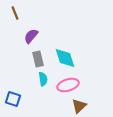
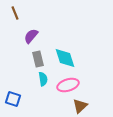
brown triangle: moved 1 px right
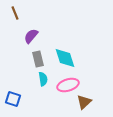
brown triangle: moved 4 px right, 4 px up
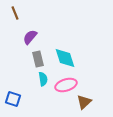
purple semicircle: moved 1 px left, 1 px down
pink ellipse: moved 2 px left
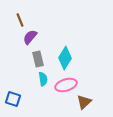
brown line: moved 5 px right, 7 px down
cyan diamond: rotated 50 degrees clockwise
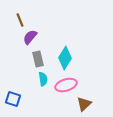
brown triangle: moved 2 px down
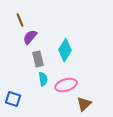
cyan diamond: moved 8 px up
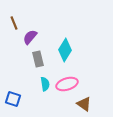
brown line: moved 6 px left, 3 px down
cyan semicircle: moved 2 px right, 5 px down
pink ellipse: moved 1 px right, 1 px up
brown triangle: rotated 42 degrees counterclockwise
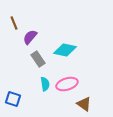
cyan diamond: rotated 70 degrees clockwise
gray rectangle: rotated 21 degrees counterclockwise
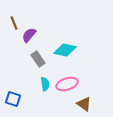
purple semicircle: moved 1 px left, 2 px up
